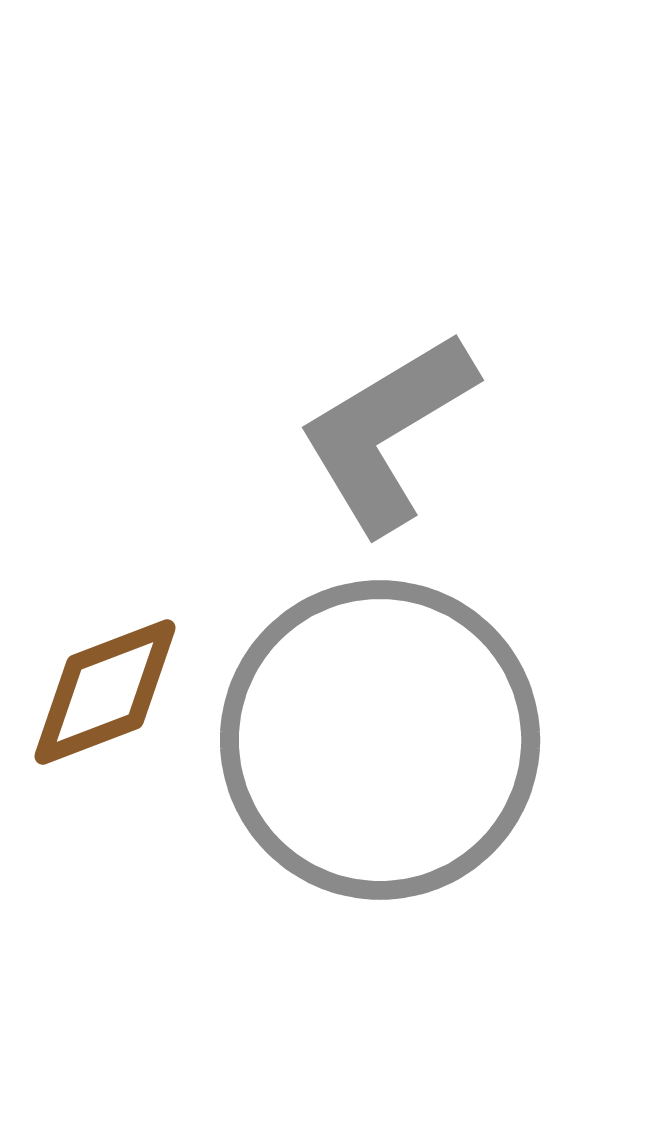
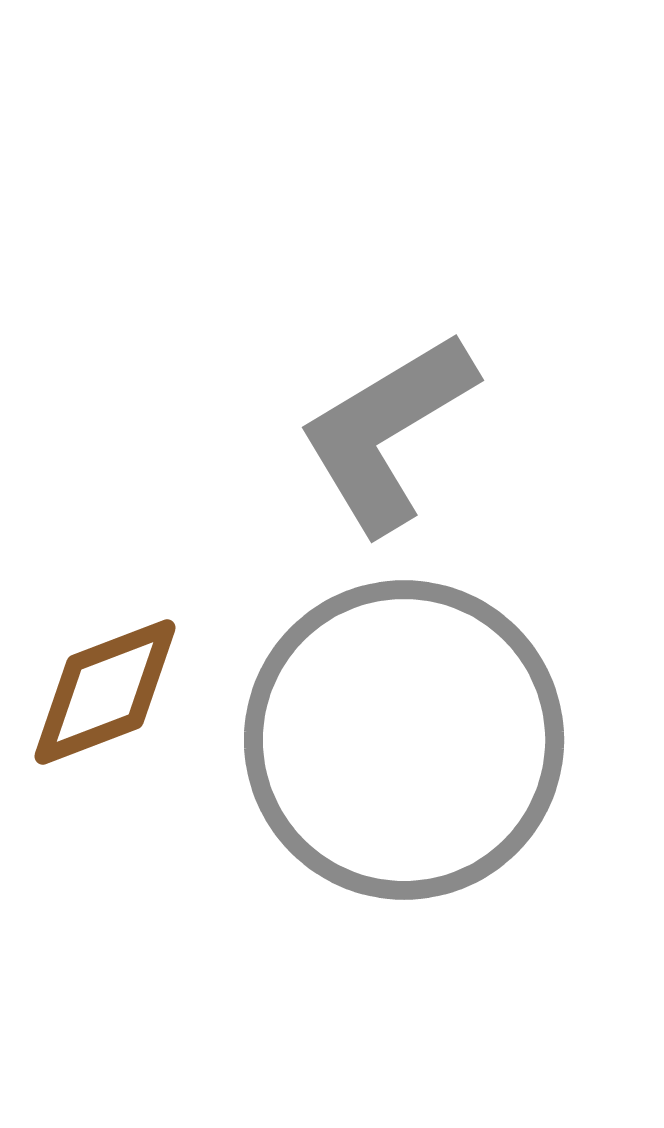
gray circle: moved 24 px right
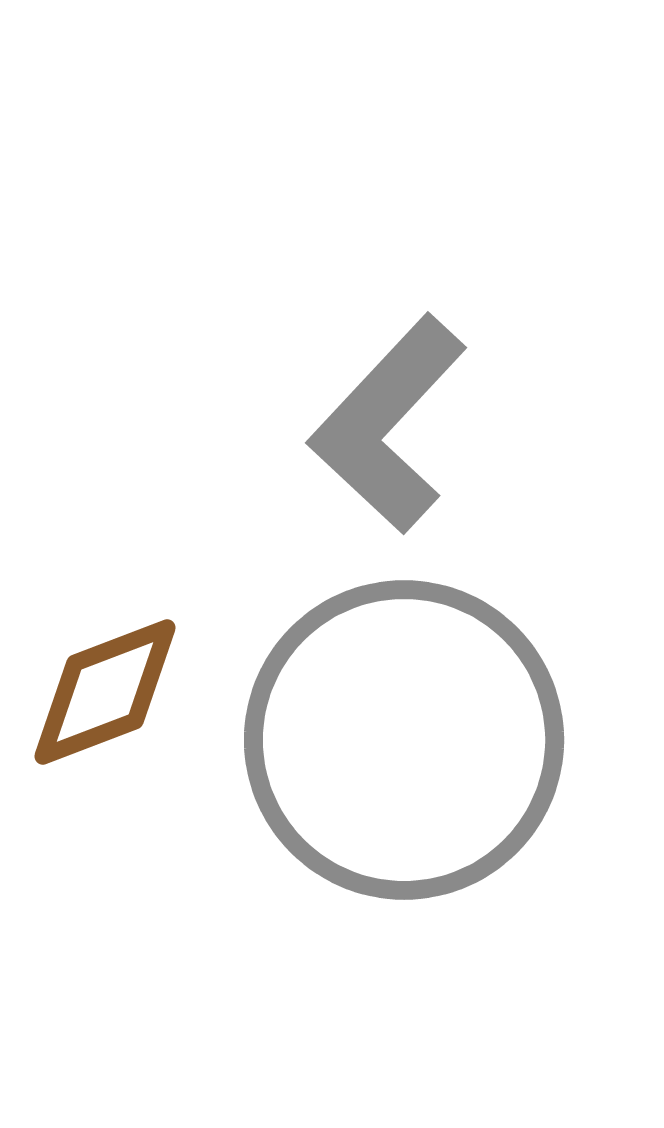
gray L-shape: moved 1 px right, 8 px up; rotated 16 degrees counterclockwise
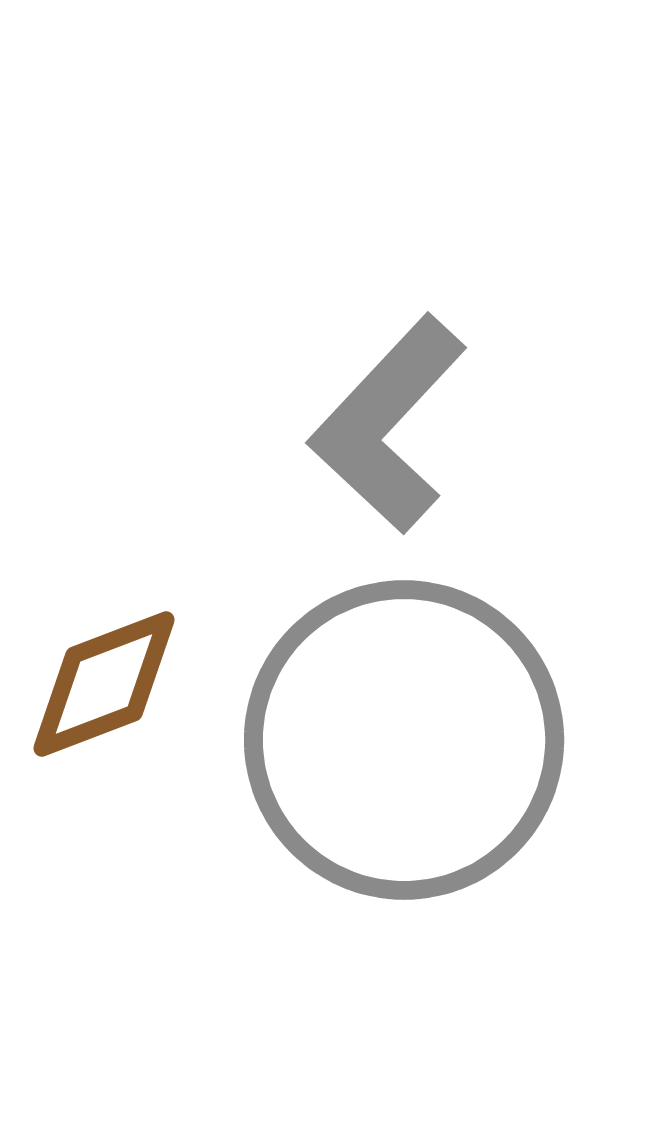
brown diamond: moved 1 px left, 8 px up
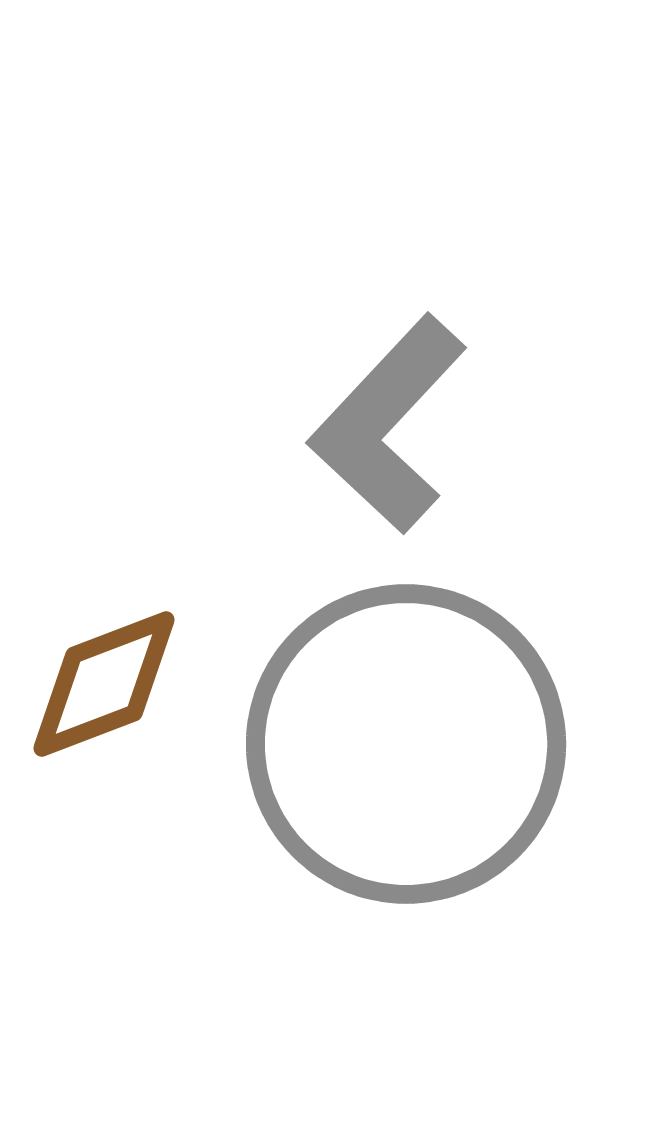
gray circle: moved 2 px right, 4 px down
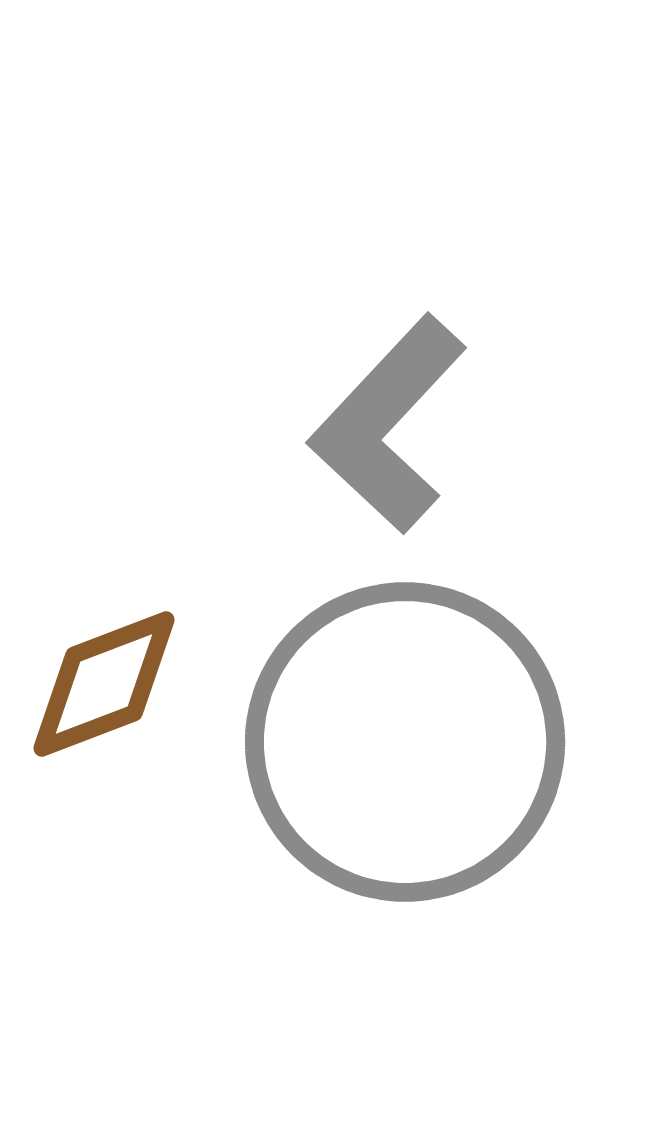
gray circle: moved 1 px left, 2 px up
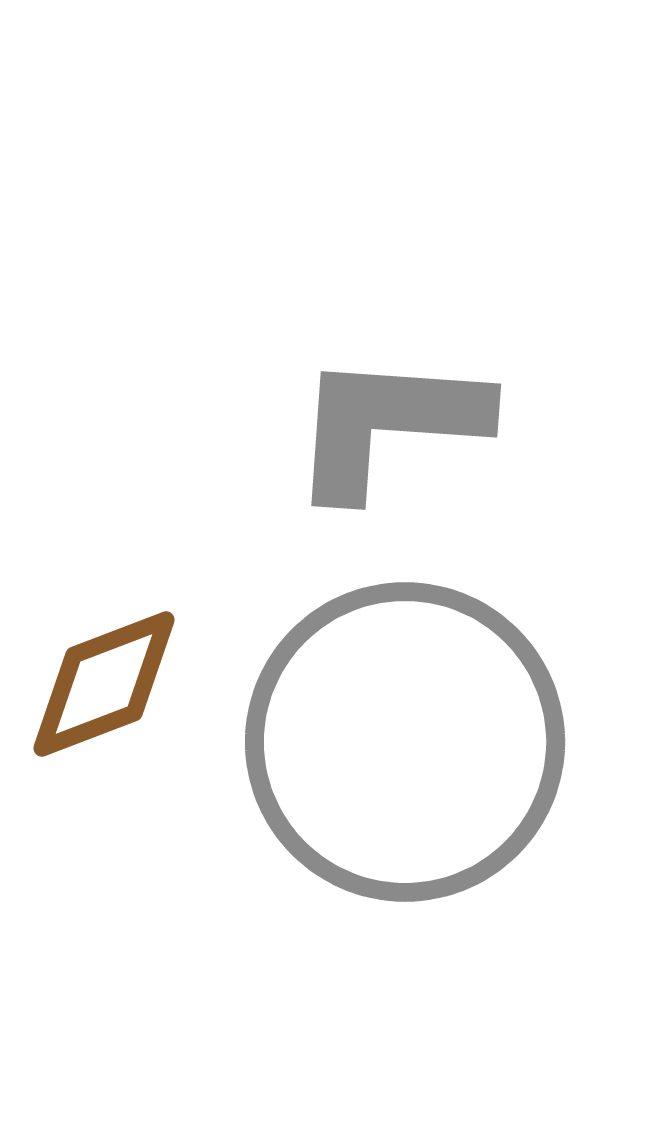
gray L-shape: rotated 51 degrees clockwise
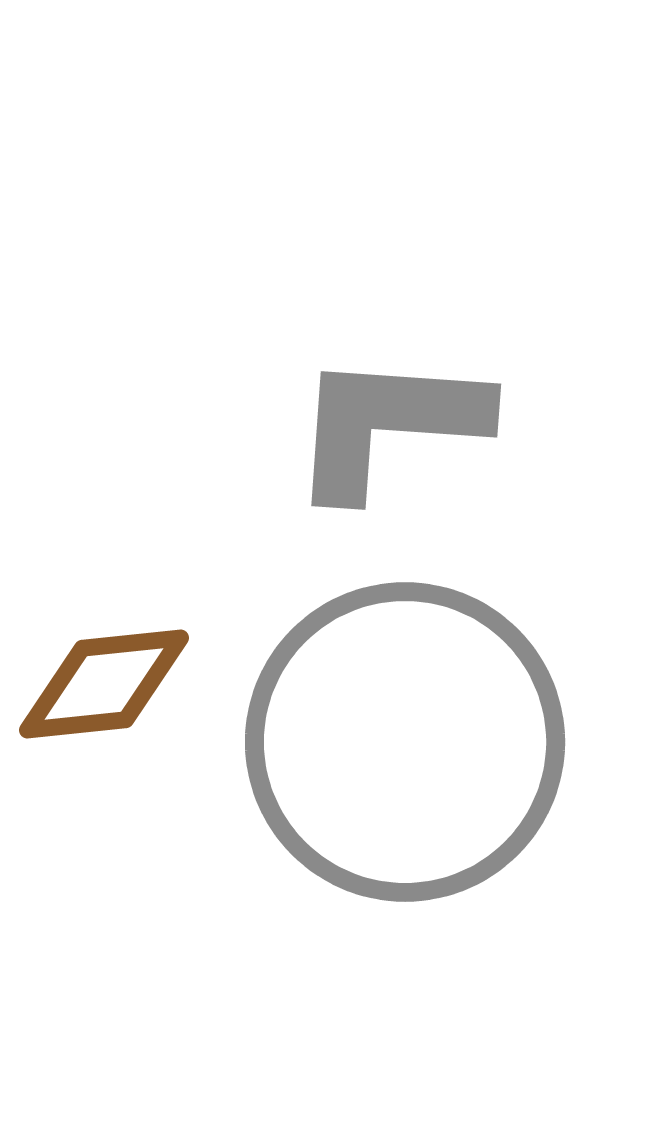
brown diamond: rotated 15 degrees clockwise
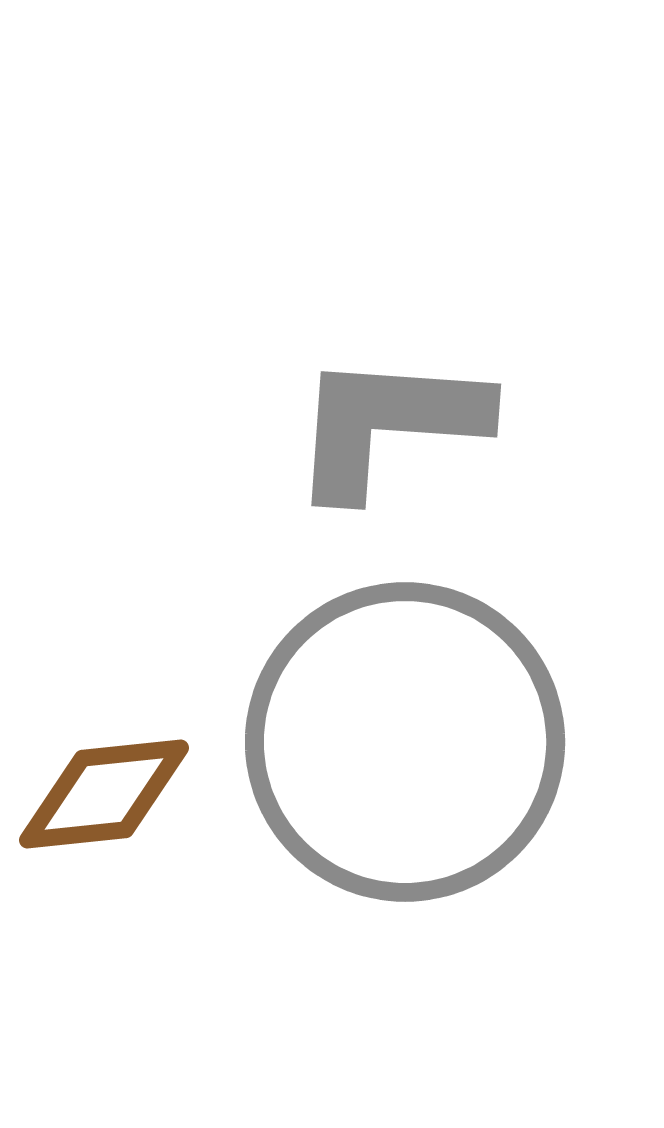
brown diamond: moved 110 px down
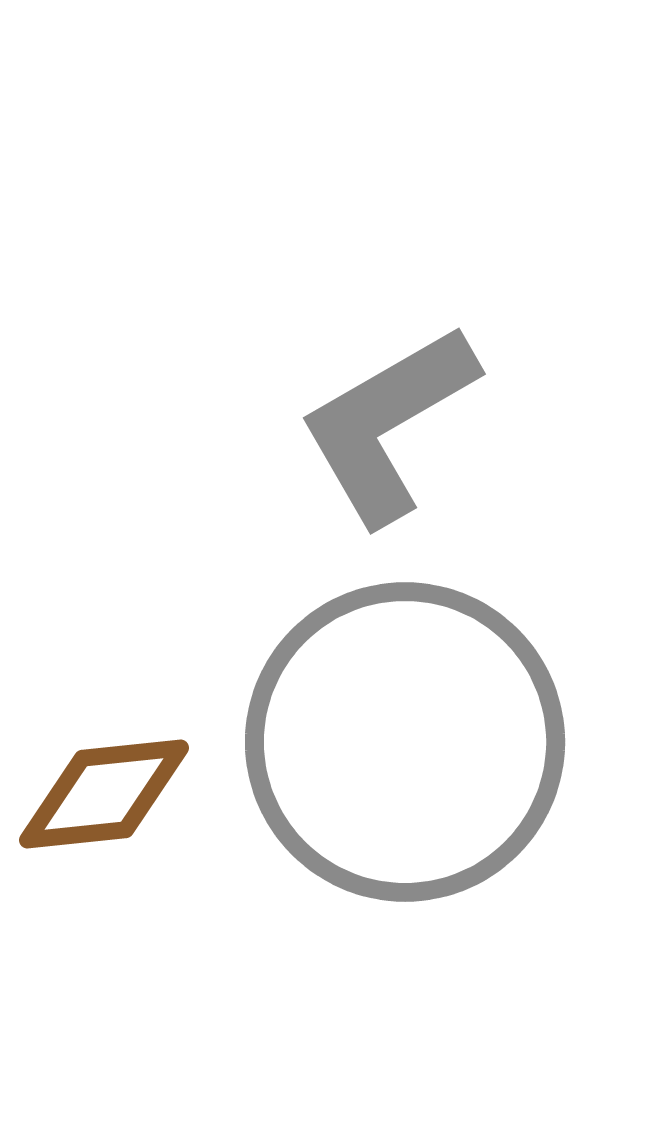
gray L-shape: rotated 34 degrees counterclockwise
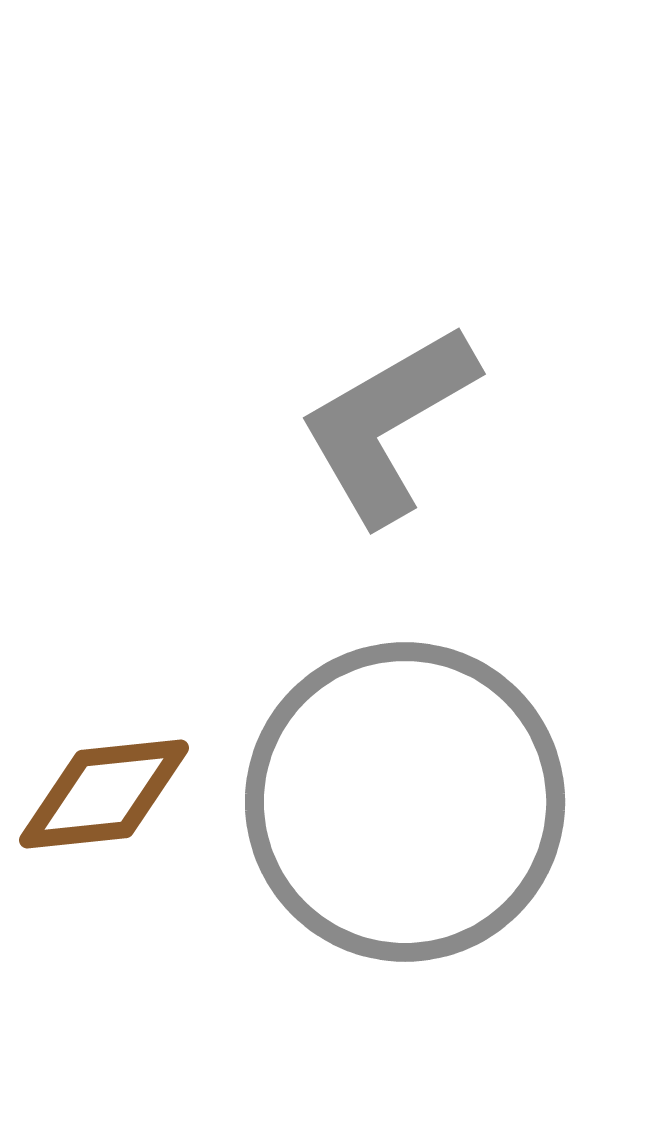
gray circle: moved 60 px down
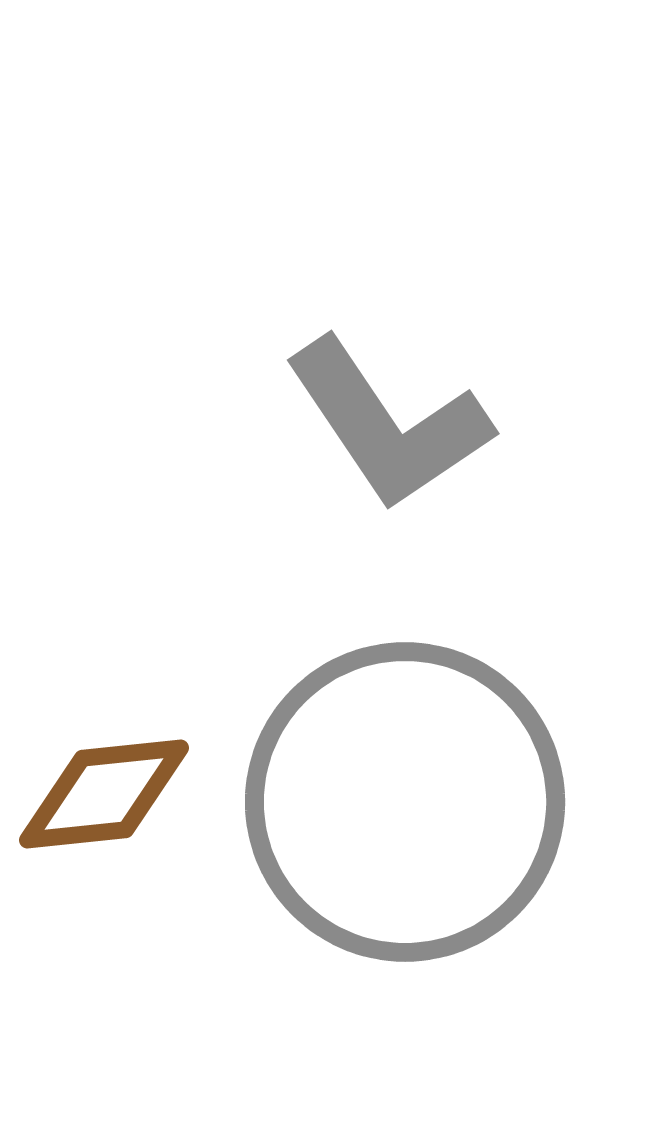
gray L-shape: rotated 94 degrees counterclockwise
